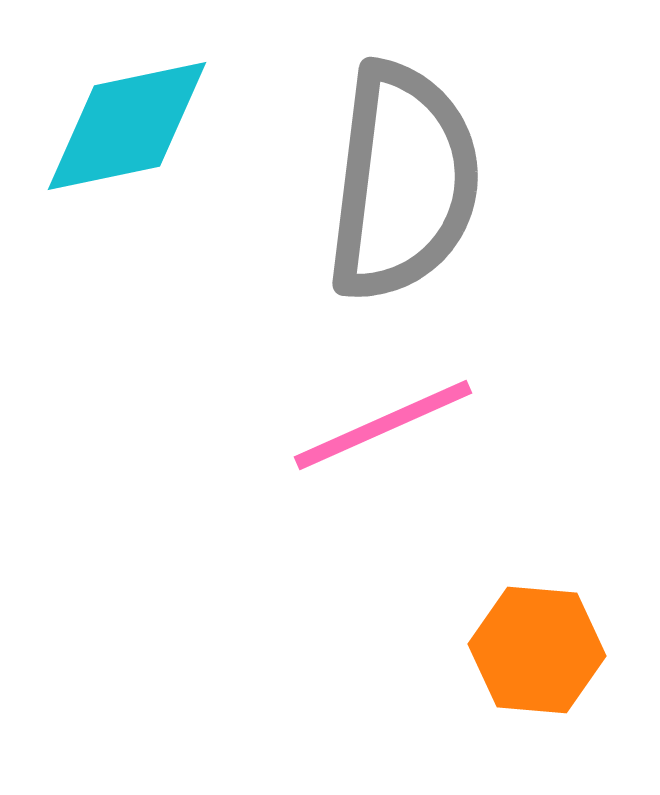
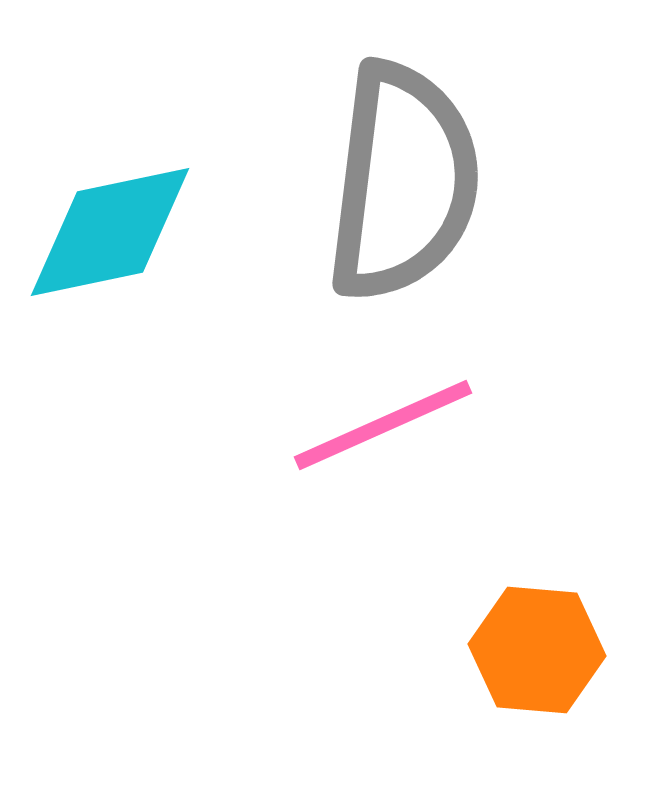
cyan diamond: moved 17 px left, 106 px down
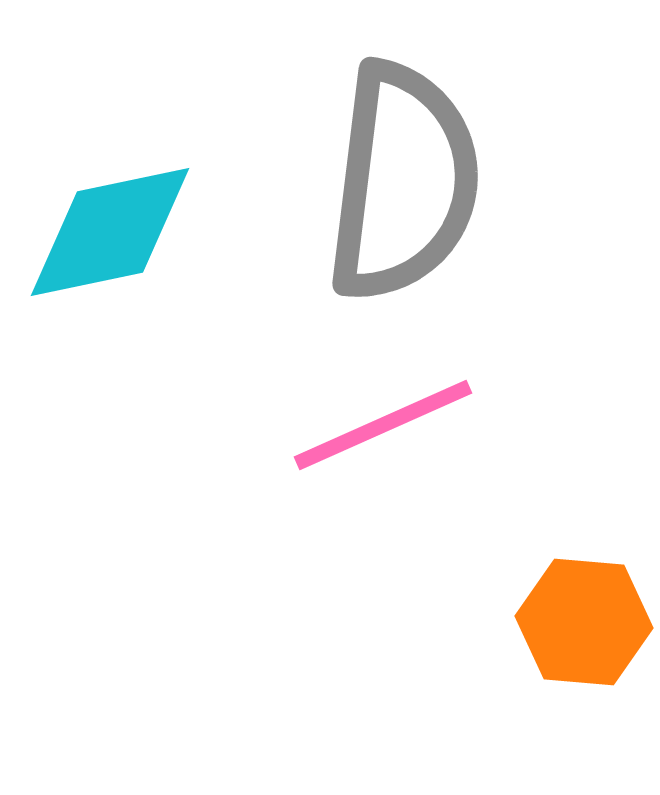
orange hexagon: moved 47 px right, 28 px up
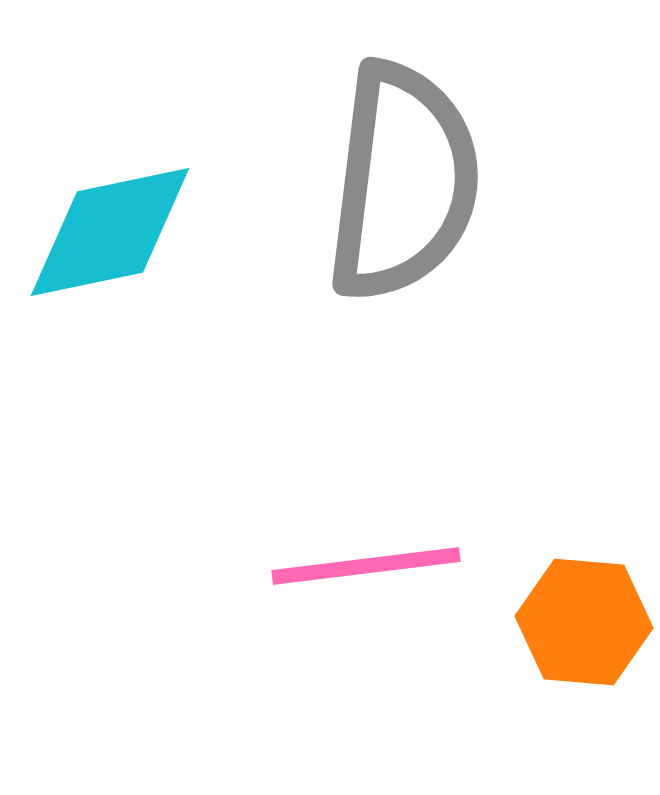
pink line: moved 17 px left, 141 px down; rotated 17 degrees clockwise
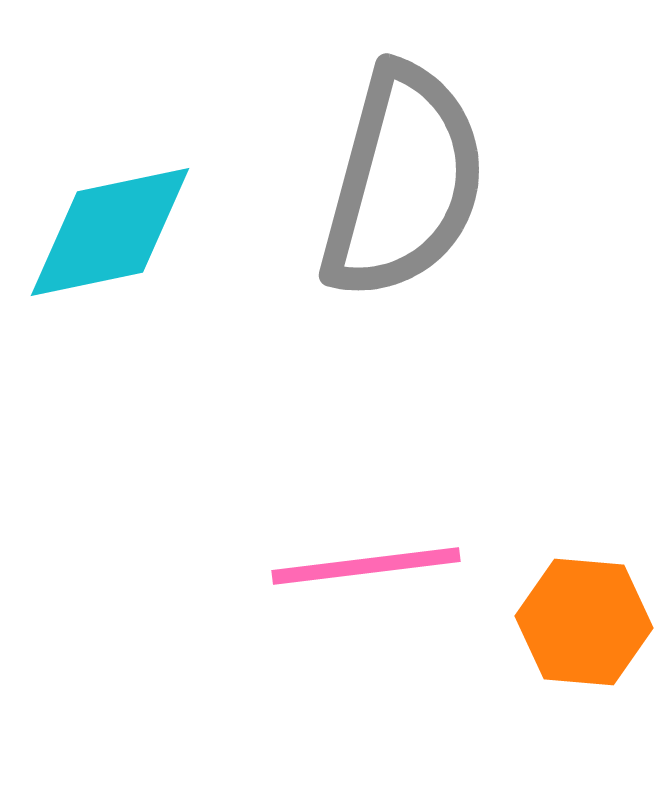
gray semicircle: rotated 8 degrees clockwise
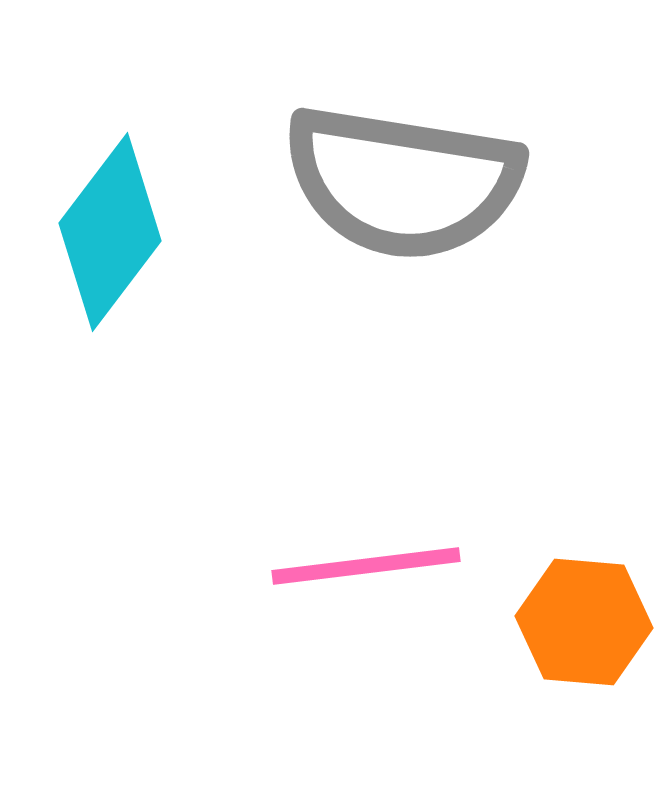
gray semicircle: rotated 84 degrees clockwise
cyan diamond: rotated 41 degrees counterclockwise
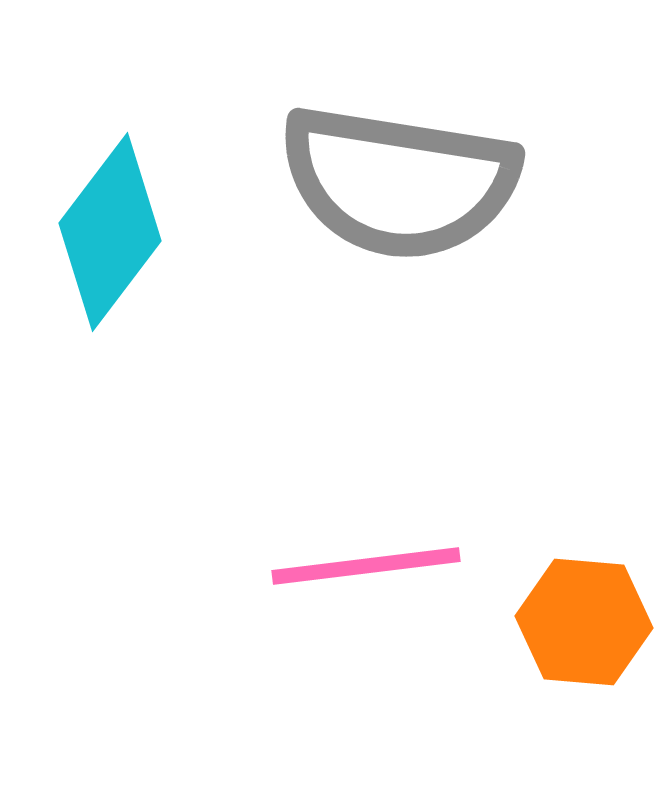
gray semicircle: moved 4 px left
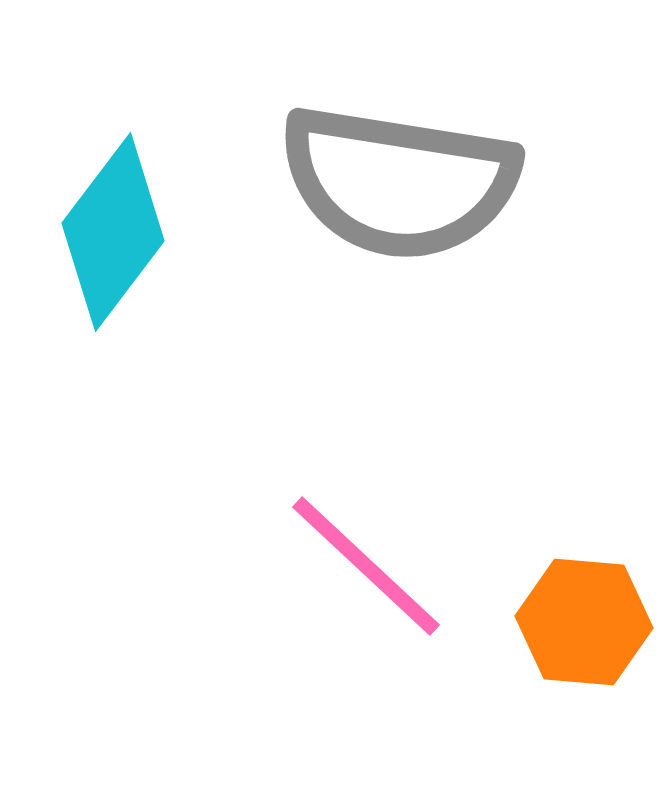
cyan diamond: moved 3 px right
pink line: rotated 50 degrees clockwise
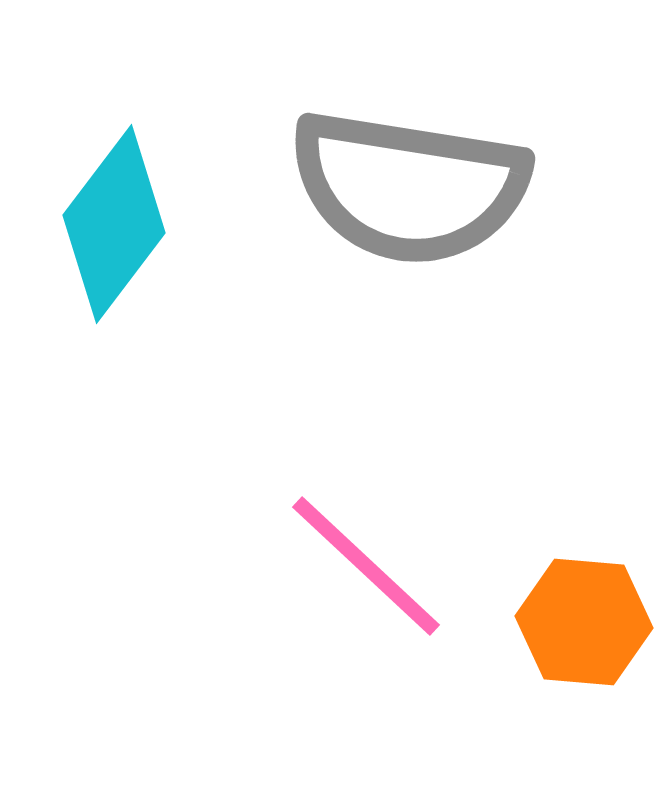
gray semicircle: moved 10 px right, 5 px down
cyan diamond: moved 1 px right, 8 px up
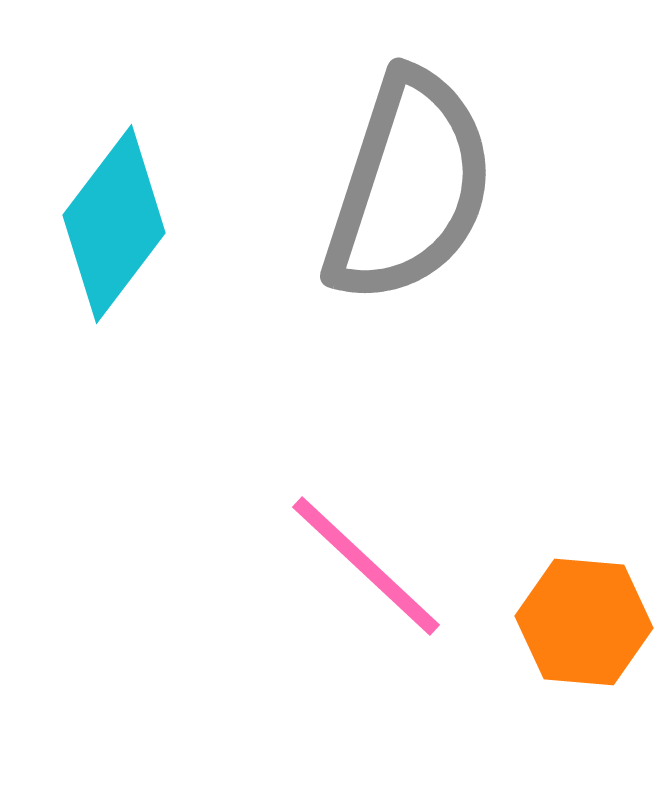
gray semicircle: rotated 81 degrees counterclockwise
